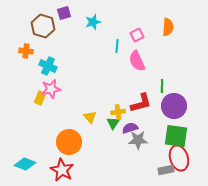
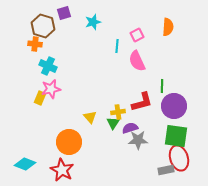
orange cross: moved 9 px right, 7 px up
red L-shape: moved 1 px right, 1 px up
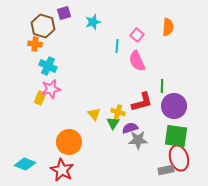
pink square: rotated 24 degrees counterclockwise
yellow cross: rotated 24 degrees clockwise
yellow triangle: moved 4 px right, 3 px up
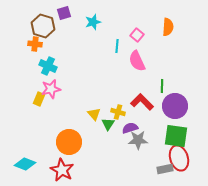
yellow rectangle: moved 1 px left, 1 px down
red L-shape: rotated 120 degrees counterclockwise
purple circle: moved 1 px right
green triangle: moved 5 px left, 1 px down
gray rectangle: moved 1 px left, 1 px up
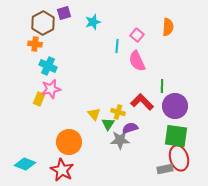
brown hexagon: moved 3 px up; rotated 15 degrees clockwise
gray star: moved 18 px left
